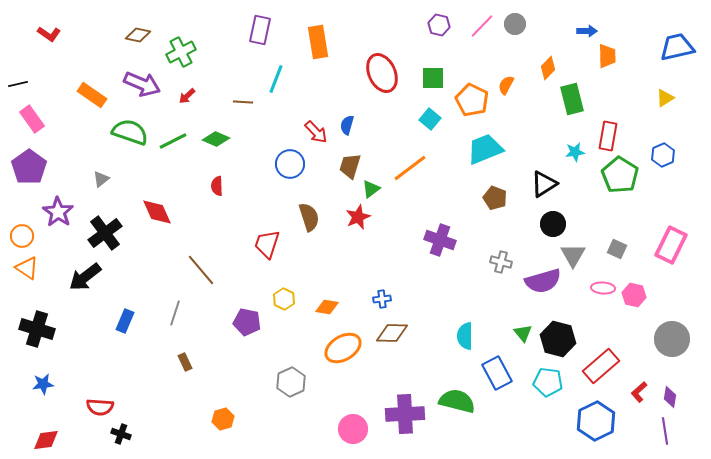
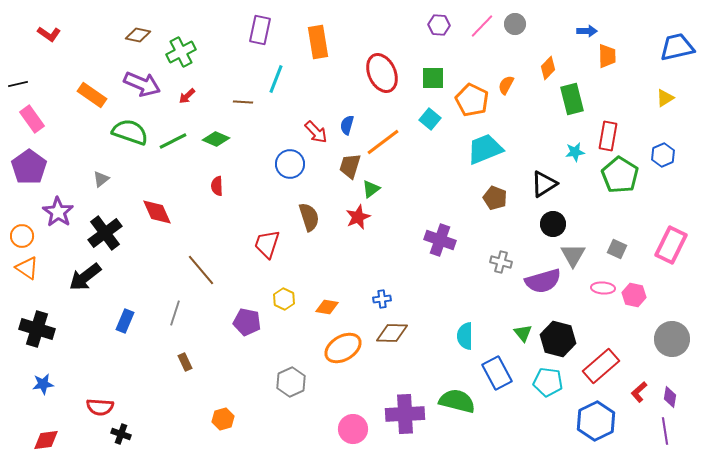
purple hexagon at (439, 25): rotated 10 degrees counterclockwise
orange line at (410, 168): moved 27 px left, 26 px up
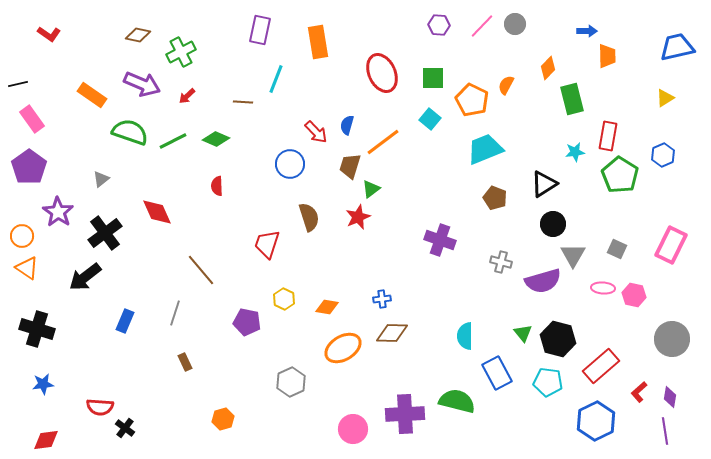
black cross at (121, 434): moved 4 px right, 6 px up; rotated 18 degrees clockwise
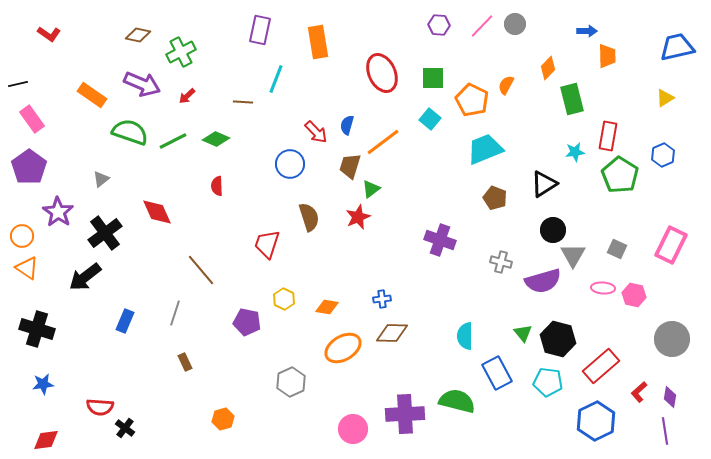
black circle at (553, 224): moved 6 px down
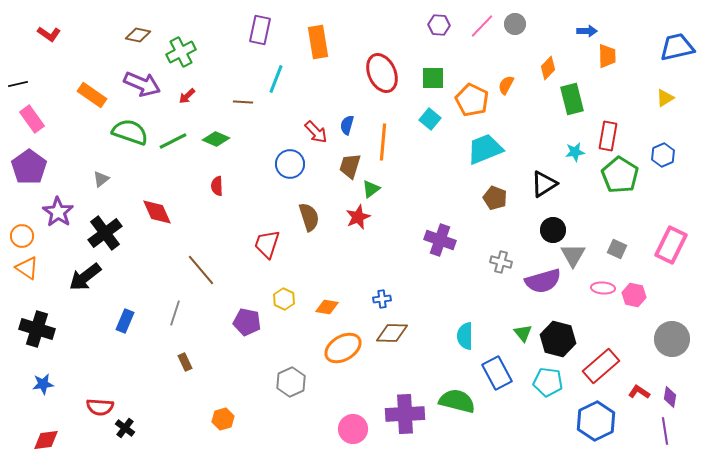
orange line at (383, 142): rotated 48 degrees counterclockwise
red L-shape at (639, 392): rotated 75 degrees clockwise
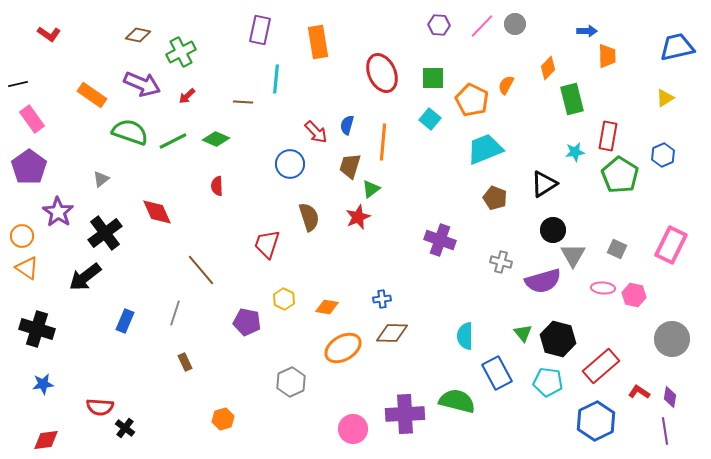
cyan line at (276, 79): rotated 16 degrees counterclockwise
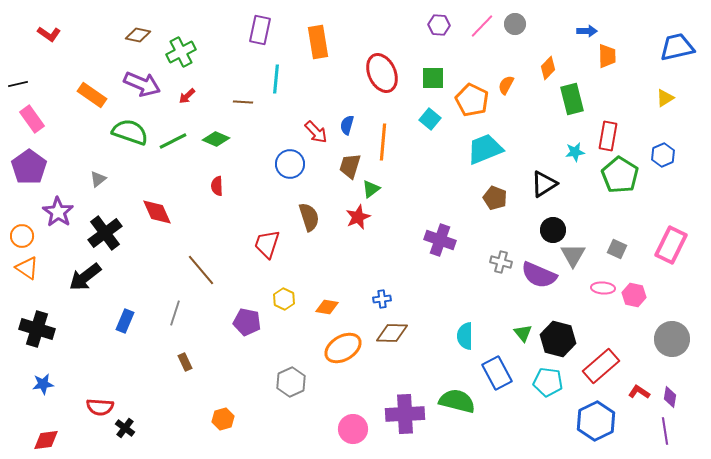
gray triangle at (101, 179): moved 3 px left
purple semicircle at (543, 281): moved 4 px left, 6 px up; rotated 39 degrees clockwise
